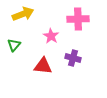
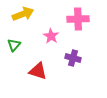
red triangle: moved 5 px left, 5 px down; rotated 12 degrees clockwise
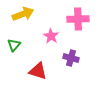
purple cross: moved 2 px left
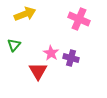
yellow arrow: moved 2 px right
pink cross: moved 1 px right; rotated 25 degrees clockwise
pink star: moved 17 px down
red triangle: rotated 42 degrees clockwise
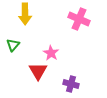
yellow arrow: rotated 110 degrees clockwise
green triangle: moved 1 px left
purple cross: moved 26 px down
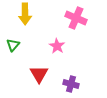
pink cross: moved 3 px left, 1 px up
pink star: moved 6 px right, 7 px up
red triangle: moved 1 px right, 3 px down
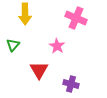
red triangle: moved 4 px up
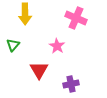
purple cross: rotated 28 degrees counterclockwise
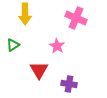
green triangle: rotated 16 degrees clockwise
purple cross: moved 2 px left; rotated 21 degrees clockwise
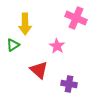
yellow arrow: moved 10 px down
red triangle: rotated 18 degrees counterclockwise
